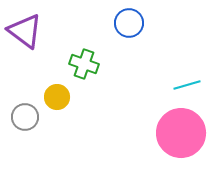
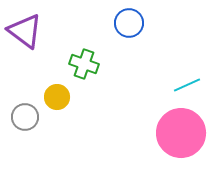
cyan line: rotated 8 degrees counterclockwise
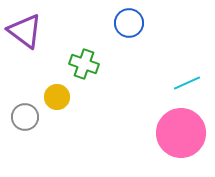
cyan line: moved 2 px up
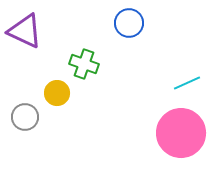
purple triangle: rotated 12 degrees counterclockwise
yellow circle: moved 4 px up
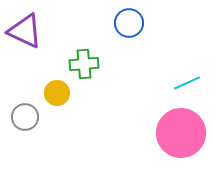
green cross: rotated 24 degrees counterclockwise
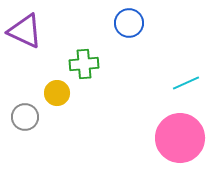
cyan line: moved 1 px left
pink circle: moved 1 px left, 5 px down
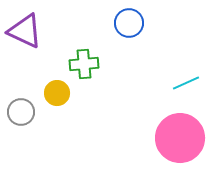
gray circle: moved 4 px left, 5 px up
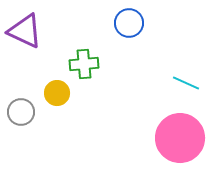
cyan line: rotated 48 degrees clockwise
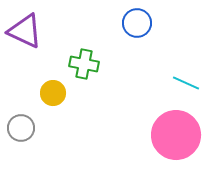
blue circle: moved 8 px right
green cross: rotated 16 degrees clockwise
yellow circle: moved 4 px left
gray circle: moved 16 px down
pink circle: moved 4 px left, 3 px up
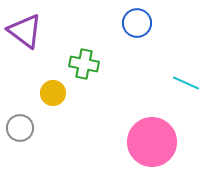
purple triangle: rotated 12 degrees clockwise
gray circle: moved 1 px left
pink circle: moved 24 px left, 7 px down
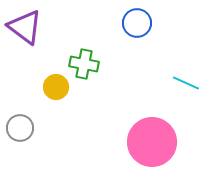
purple triangle: moved 4 px up
yellow circle: moved 3 px right, 6 px up
